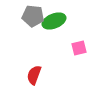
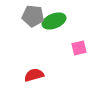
red semicircle: rotated 54 degrees clockwise
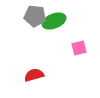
gray pentagon: moved 2 px right
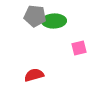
green ellipse: rotated 20 degrees clockwise
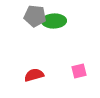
pink square: moved 23 px down
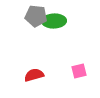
gray pentagon: moved 1 px right
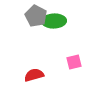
gray pentagon: rotated 20 degrees clockwise
pink square: moved 5 px left, 9 px up
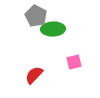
green ellipse: moved 1 px left, 8 px down
red semicircle: rotated 30 degrees counterclockwise
